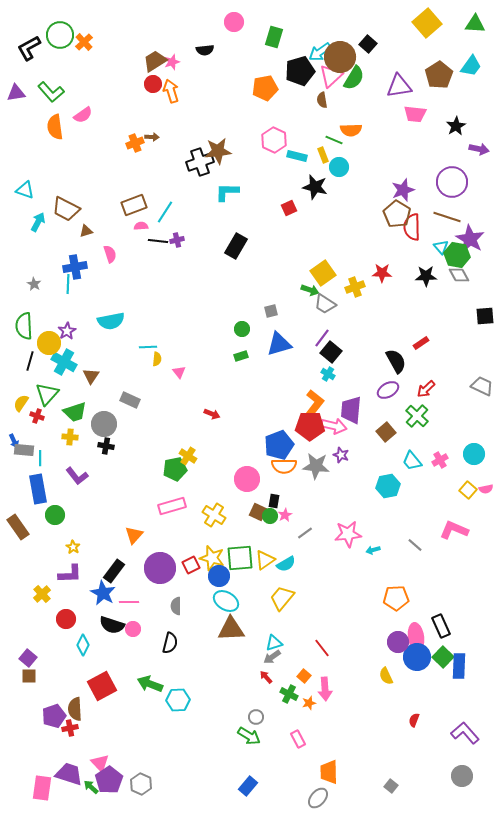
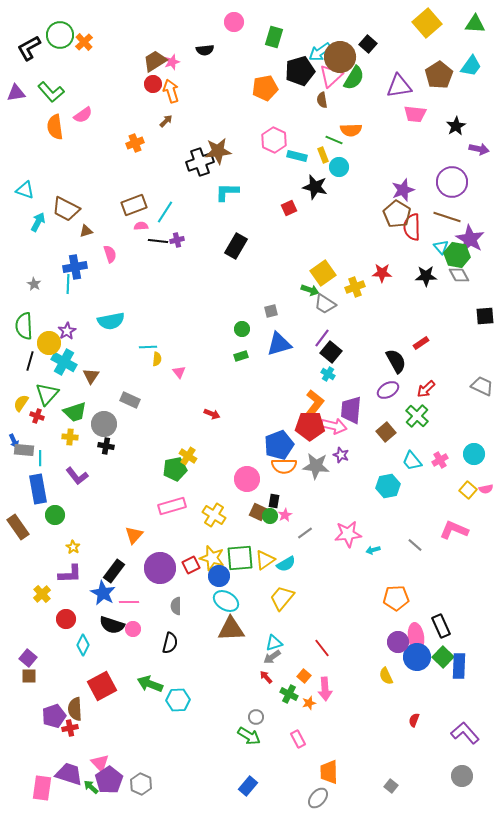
brown arrow at (152, 137): moved 14 px right, 16 px up; rotated 48 degrees counterclockwise
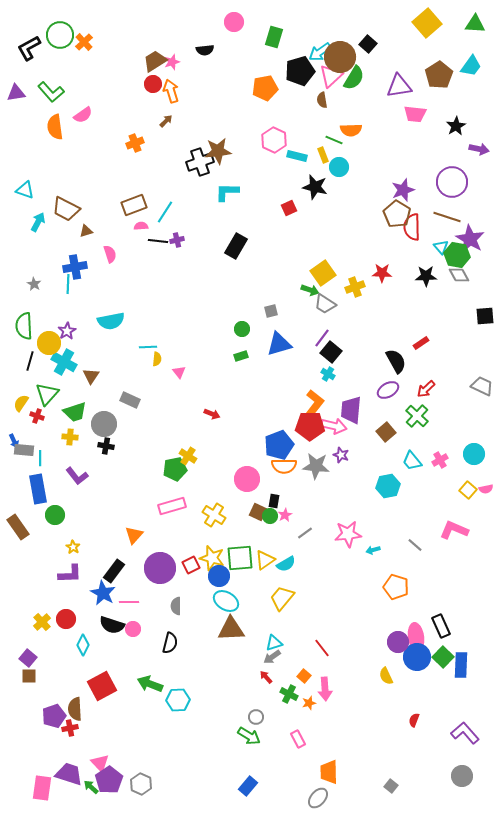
yellow cross at (42, 594): moved 28 px down
orange pentagon at (396, 598): moved 11 px up; rotated 20 degrees clockwise
blue rectangle at (459, 666): moved 2 px right, 1 px up
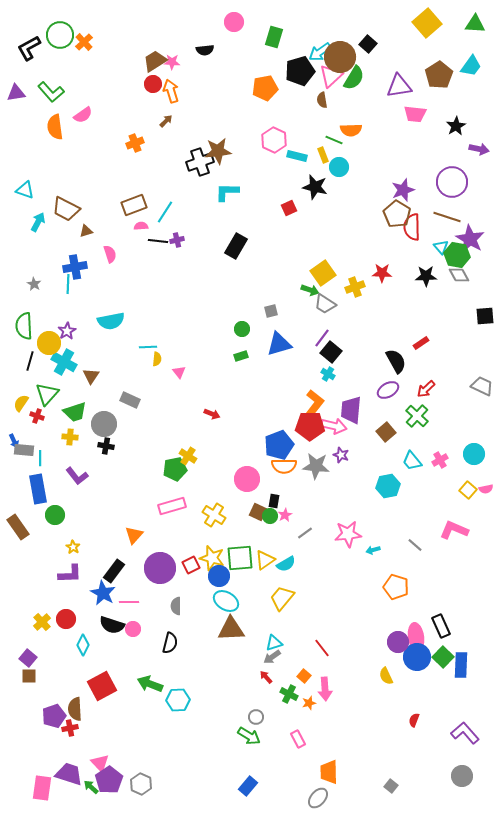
pink star at (172, 62): rotated 21 degrees clockwise
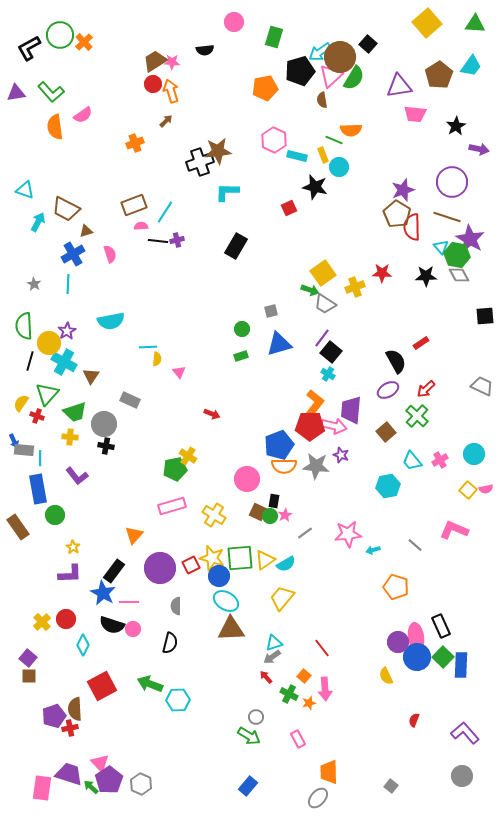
blue cross at (75, 267): moved 2 px left, 13 px up; rotated 20 degrees counterclockwise
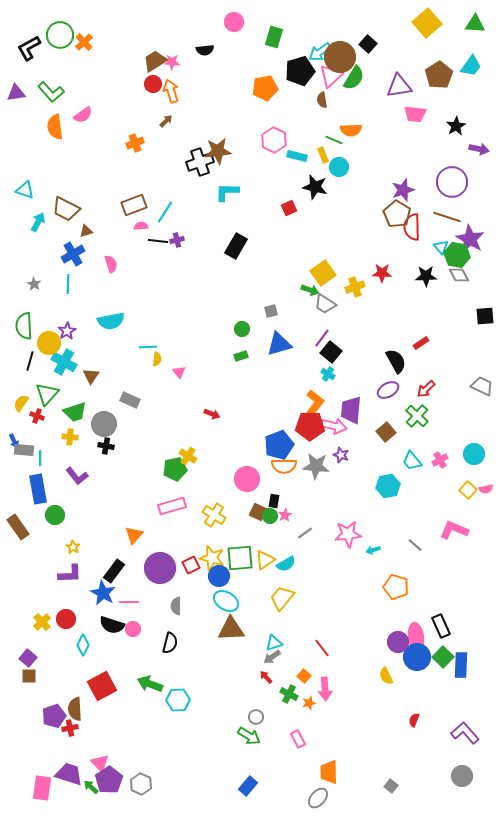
pink semicircle at (110, 254): moved 1 px right, 10 px down
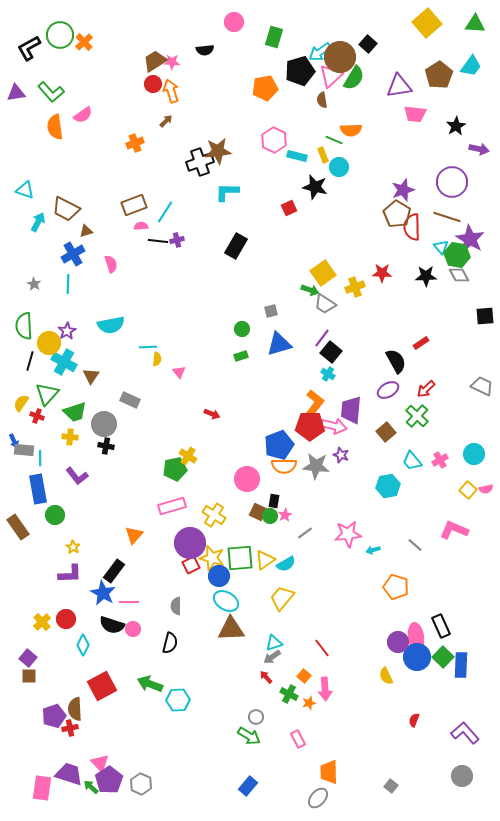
cyan semicircle at (111, 321): moved 4 px down
purple circle at (160, 568): moved 30 px right, 25 px up
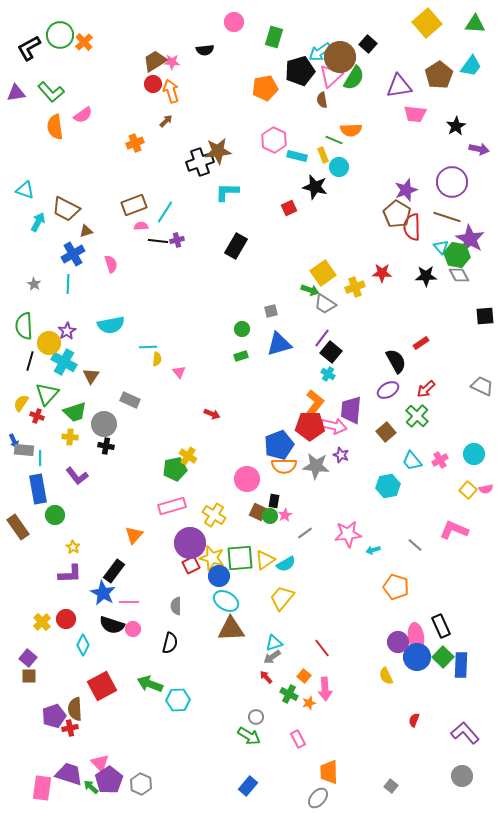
purple star at (403, 190): moved 3 px right
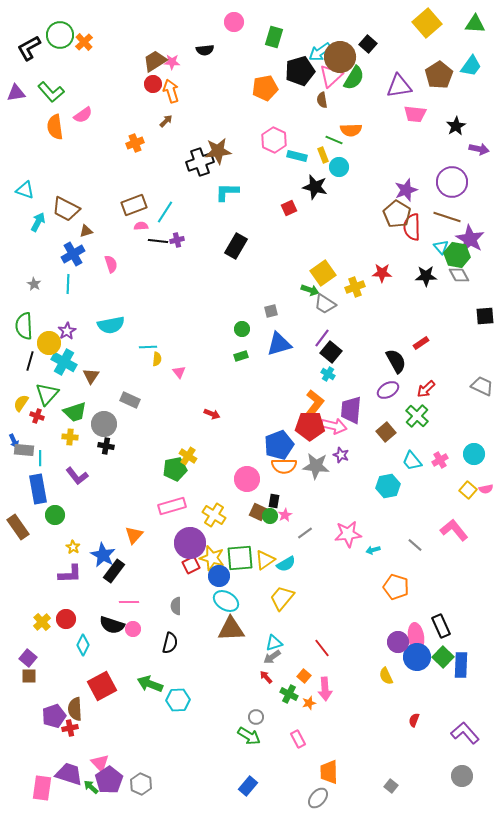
pink L-shape at (454, 530): rotated 28 degrees clockwise
blue star at (103, 593): moved 38 px up
